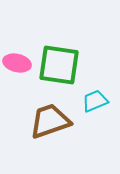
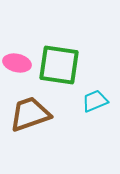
brown trapezoid: moved 20 px left, 7 px up
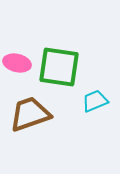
green square: moved 2 px down
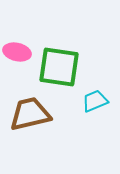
pink ellipse: moved 11 px up
brown trapezoid: rotated 6 degrees clockwise
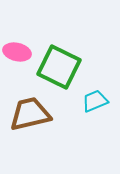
green square: rotated 18 degrees clockwise
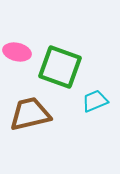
green square: moved 1 px right; rotated 6 degrees counterclockwise
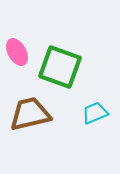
pink ellipse: rotated 48 degrees clockwise
cyan trapezoid: moved 12 px down
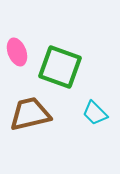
pink ellipse: rotated 8 degrees clockwise
cyan trapezoid: rotated 112 degrees counterclockwise
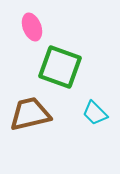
pink ellipse: moved 15 px right, 25 px up
